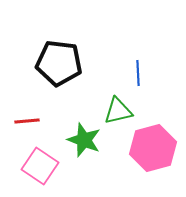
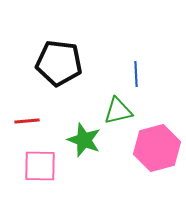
blue line: moved 2 px left, 1 px down
pink hexagon: moved 4 px right
pink square: rotated 33 degrees counterclockwise
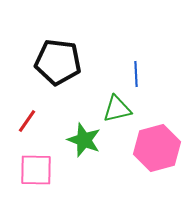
black pentagon: moved 1 px left, 1 px up
green triangle: moved 1 px left, 2 px up
red line: rotated 50 degrees counterclockwise
pink square: moved 4 px left, 4 px down
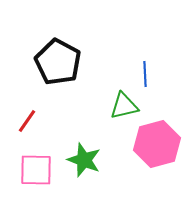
black pentagon: rotated 21 degrees clockwise
blue line: moved 9 px right
green triangle: moved 7 px right, 3 px up
green star: moved 20 px down
pink hexagon: moved 4 px up
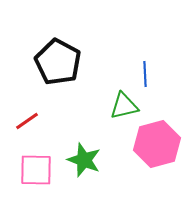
red line: rotated 20 degrees clockwise
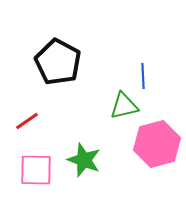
blue line: moved 2 px left, 2 px down
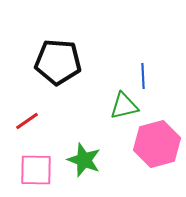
black pentagon: rotated 24 degrees counterclockwise
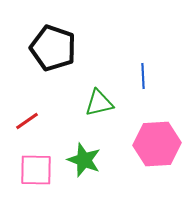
black pentagon: moved 5 px left, 14 px up; rotated 15 degrees clockwise
green triangle: moved 25 px left, 3 px up
pink hexagon: rotated 12 degrees clockwise
